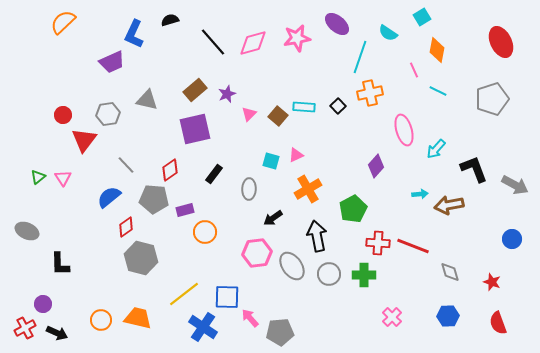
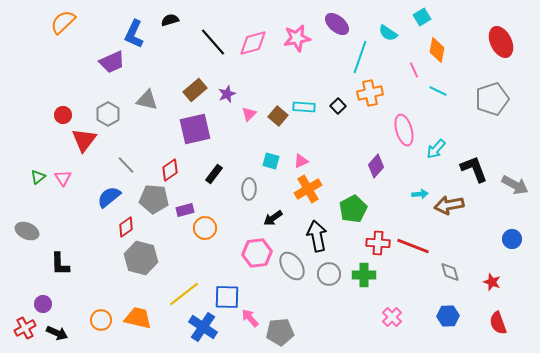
gray hexagon at (108, 114): rotated 20 degrees counterclockwise
pink triangle at (296, 155): moved 5 px right, 6 px down
orange circle at (205, 232): moved 4 px up
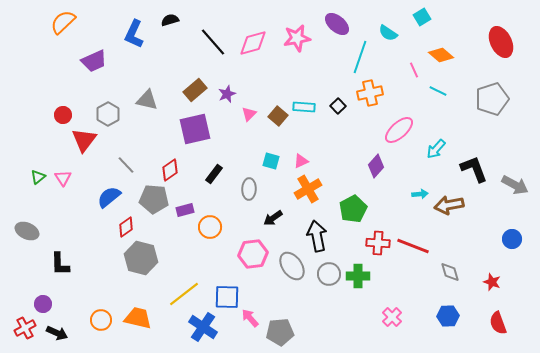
orange diamond at (437, 50): moved 4 px right, 5 px down; rotated 60 degrees counterclockwise
purple trapezoid at (112, 62): moved 18 px left, 1 px up
pink ellipse at (404, 130): moved 5 px left; rotated 64 degrees clockwise
orange circle at (205, 228): moved 5 px right, 1 px up
pink hexagon at (257, 253): moved 4 px left, 1 px down
green cross at (364, 275): moved 6 px left, 1 px down
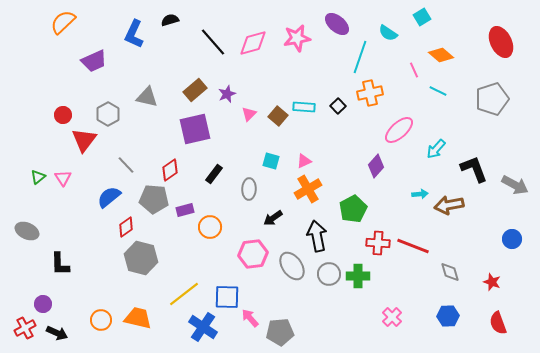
gray triangle at (147, 100): moved 3 px up
pink triangle at (301, 161): moved 3 px right
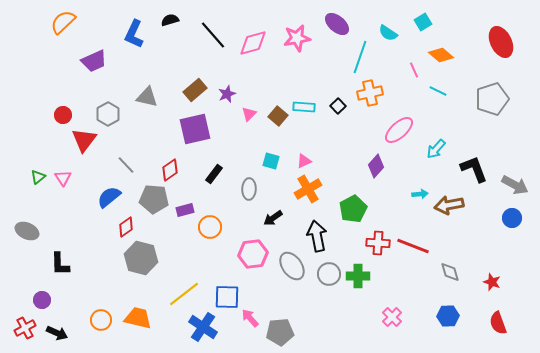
cyan square at (422, 17): moved 1 px right, 5 px down
black line at (213, 42): moved 7 px up
blue circle at (512, 239): moved 21 px up
purple circle at (43, 304): moved 1 px left, 4 px up
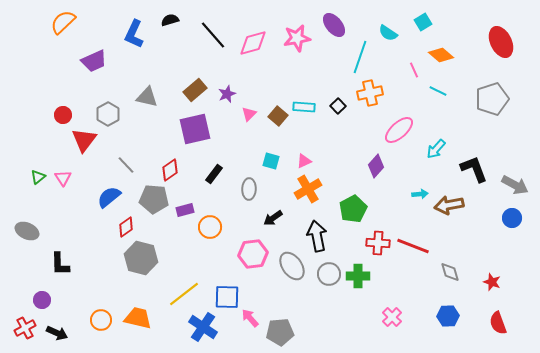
purple ellipse at (337, 24): moved 3 px left, 1 px down; rotated 10 degrees clockwise
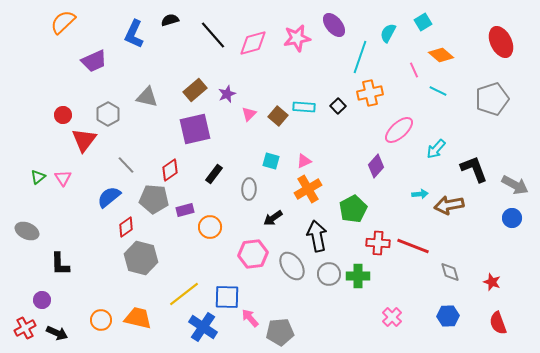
cyan semicircle at (388, 33): rotated 84 degrees clockwise
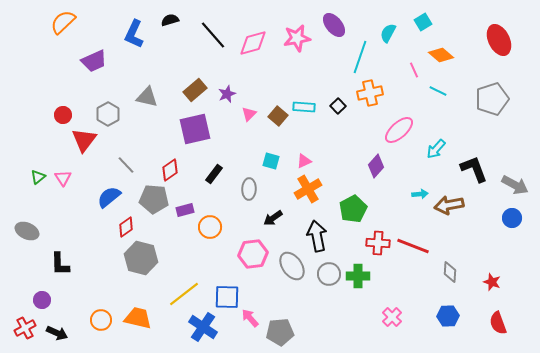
red ellipse at (501, 42): moved 2 px left, 2 px up
gray diamond at (450, 272): rotated 20 degrees clockwise
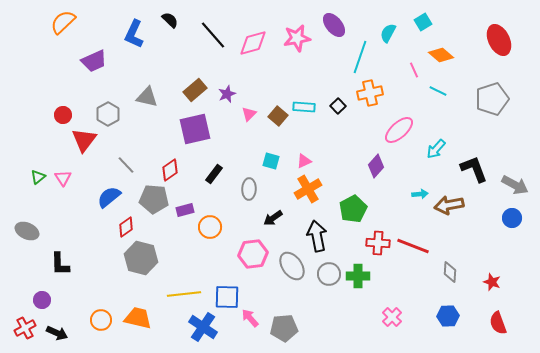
black semicircle at (170, 20): rotated 60 degrees clockwise
yellow line at (184, 294): rotated 32 degrees clockwise
gray pentagon at (280, 332): moved 4 px right, 4 px up
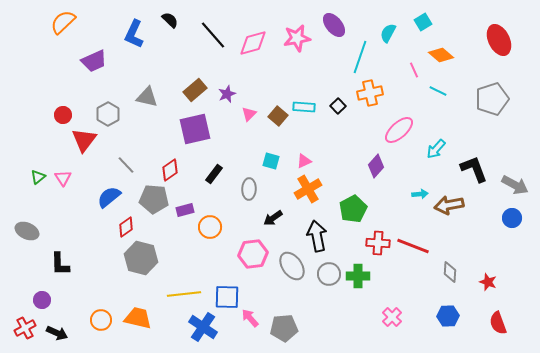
red star at (492, 282): moved 4 px left
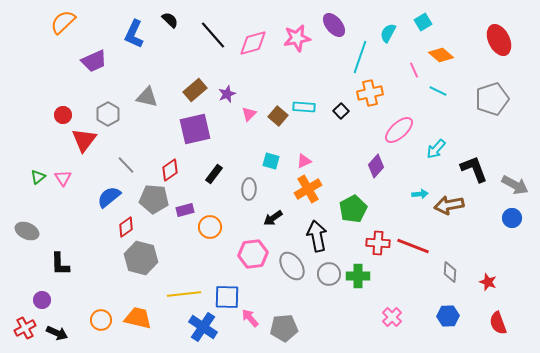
black square at (338, 106): moved 3 px right, 5 px down
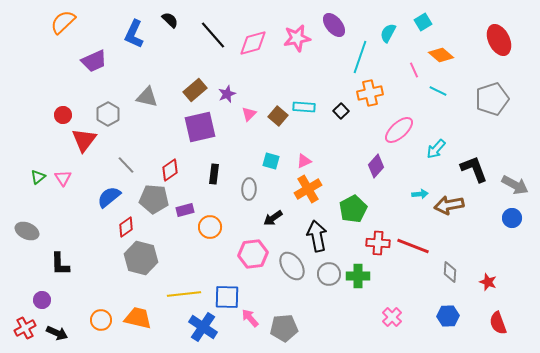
purple square at (195, 129): moved 5 px right, 2 px up
black rectangle at (214, 174): rotated 30 degrees counterclockwise
